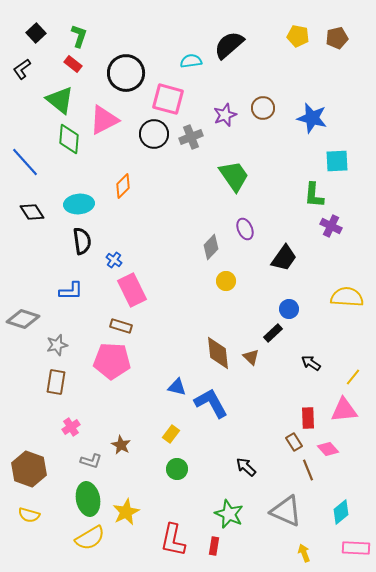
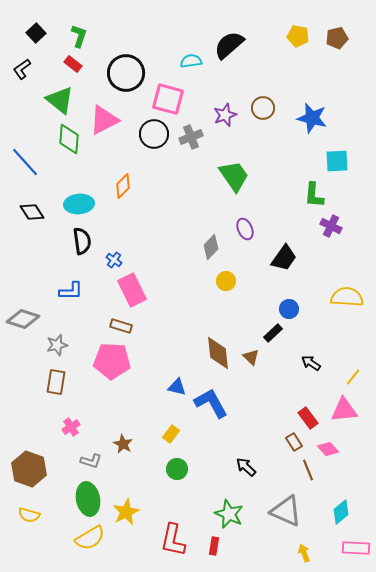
red rectangle at (308, 418): rotated 35 degrees counterclockwise
brown star at (121, 445): moved 2 px right, 1 px up
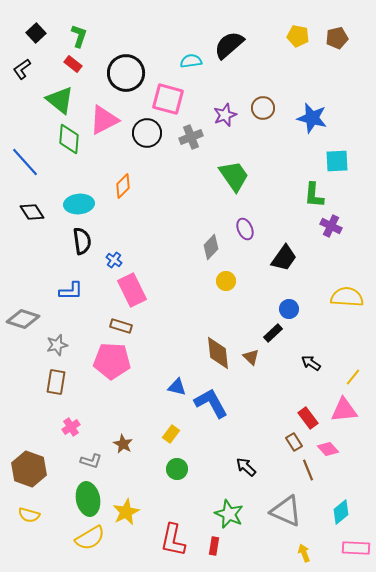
black circle at (154, 134): moved 7 px left, 1 px up
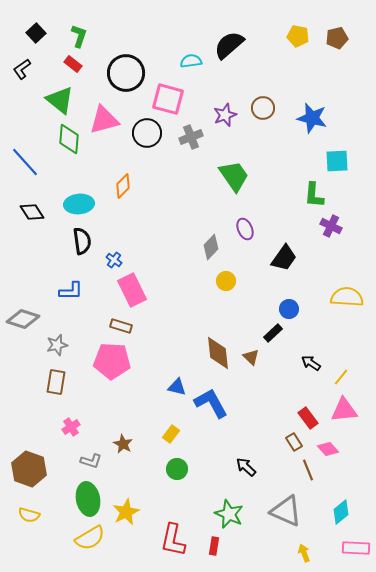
pink triangle at (104, 120): rotated 12 degrees clockwise
yellow line at (353, 377): moved 12 px left
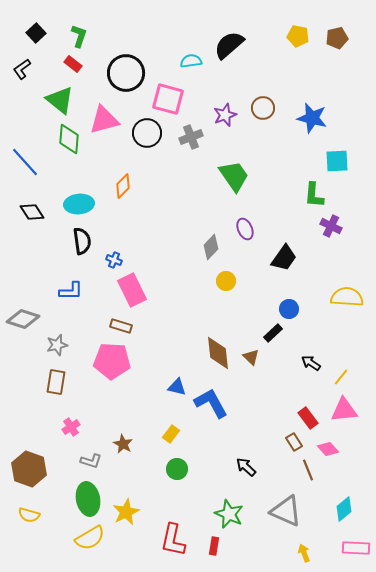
blue cross at (114, 260): rotated 14 degrees counterclockwise
cyan diamond at (341, 512): moved 3 px right, 3 px up
